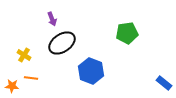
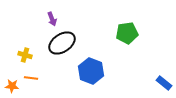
yellow cross: moved 1 px right; rotated 16 degrees counterclockwise
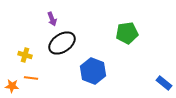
blue hexagon: moved 2 px right
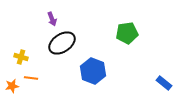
yellow cross: moved 4 px left, 2 px down
orange star: rotated 16 degrees counterclockwise
